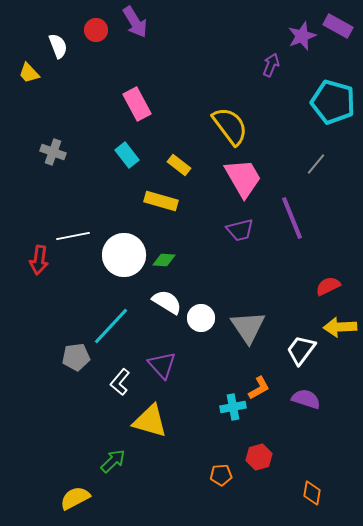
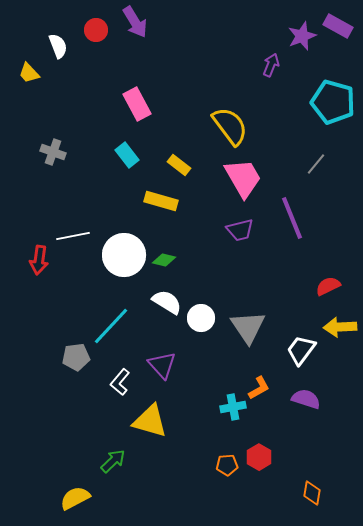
green diamond at (164, 260): rotated 10 degrees clockwise
red hexagon at (259, 457): rotated 15 degrees counterclockwise
orange pentagon at (221, 475): moved 6 px right, 10 px up
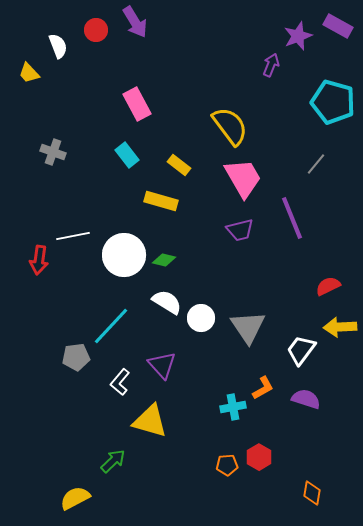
purple star at (302, 36): moved 4 px left
orange L-shape at (259, 388): moved 4 px right
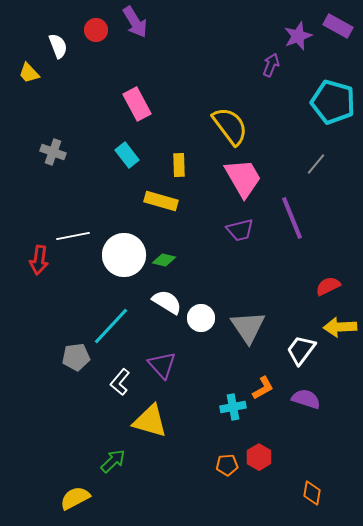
yellow rectangle at (179, 165): rotated 50 degrees clockwise
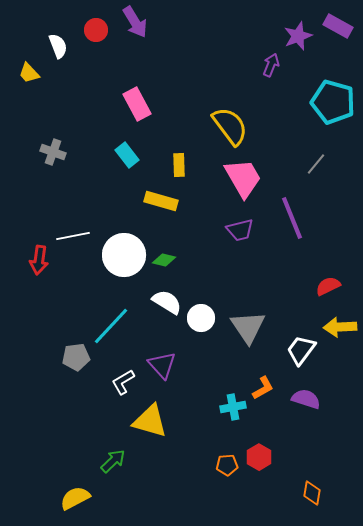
white L-shape at (120, 382): moved 3 px right; rotated 20 degrees clockwise
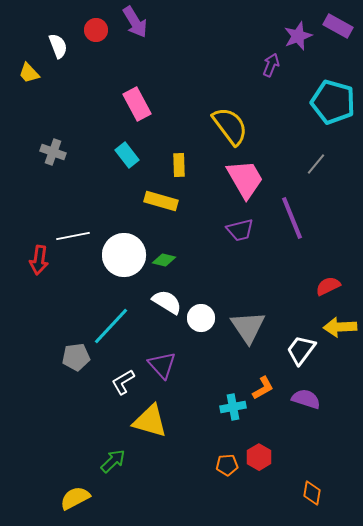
pink trapezoid at (243, 178): moved 2 px right, 1 px down
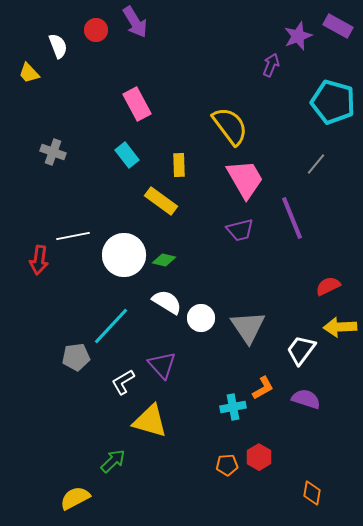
yellow rectangle at (161, 201): rotated 20 degrees clockwise
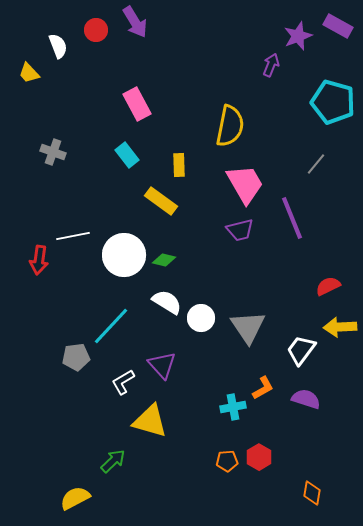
yellow semicircle at (230, 126): rotated 48 degrees clockwise
pink trapezoid at (245, 179): moved 5 px down
orange pentagon at (227, 465): moved 4 px up
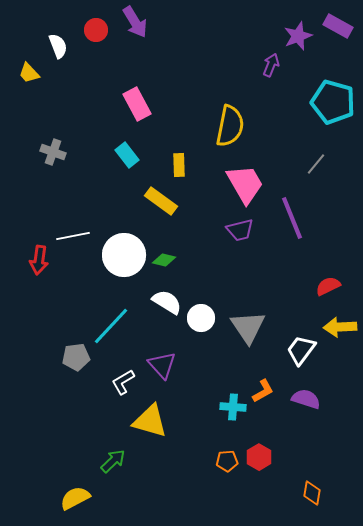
orange L-shape at (263, 388): moved 3 px down
cyan cross at (233, 407): rotated 15 degrees clockwise
